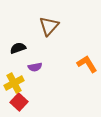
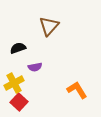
orange L-shape: moved 10 px left, 26 px down
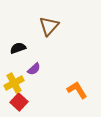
purple semicircle: moved 1 px left, 2 px down; rotated 32 degrees counterclockwise
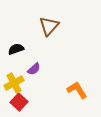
black semicircle: moved 2 px left, 1 px down
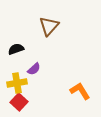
yellow cross: moved 3 px right; rotated 18 degrees clockwise
orange L-shape: moved 3 px right, 1 px down
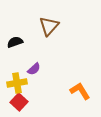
black semicircle: moved 1 px left, 7 px up
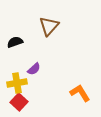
orange L-shape: moved 2 px down
